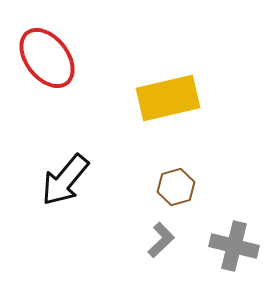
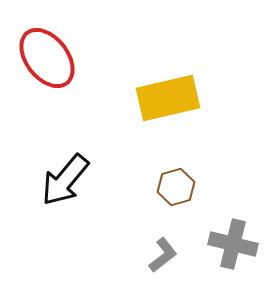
gray L-shape: moved 2 px right, 15 px down; rotated 6 degrees clockwise
gray cross: moved 1 px left, 2 px up
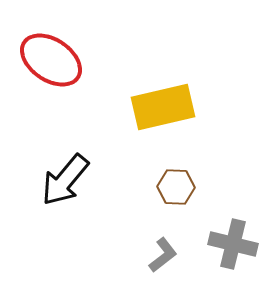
red ellipse: moved 4 px right, 2 px down; rotated 18 degrees counterclockwise
yellow rectangle: moved 5 px left, 9 px down
brown hexagon: rotated 18 degrees clockwise
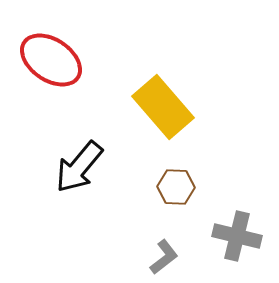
yellow rectangle: rotated 62 degrees clockwise
black arrow: moved 14 px right, 13 px up
gray cross: moved 4 px right, 8 px up
gray L-shape: moved 1 px right, 2 px down
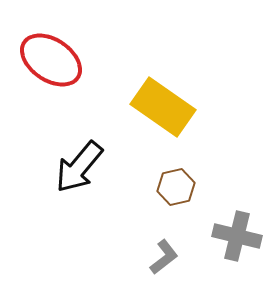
yellow rectangle: rotated 14 degrees counterclockwise
brown hexagon: rotated 15 degrees counterclockwise
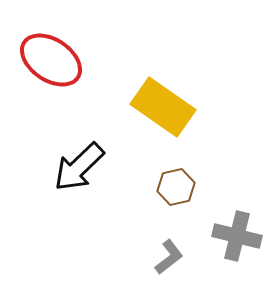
black arrow: rotated 6 degrees clockwise
gray L-shape: moved 5 px right
